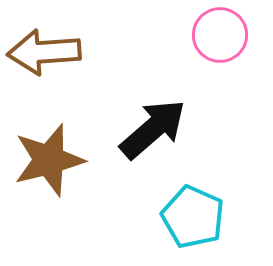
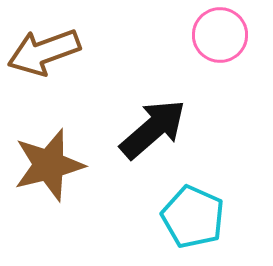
brown arrow: rotated 16 degrees counterclockwise
brown star: moved 5 px down
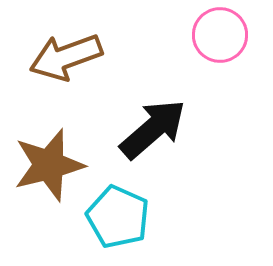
brown arrow: moved 22 px right, 5 px down
cyan pentagon: moved 75 px left
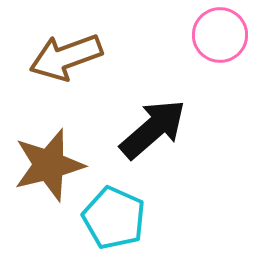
cyan pentagon: moved 4 px left, 1 px down
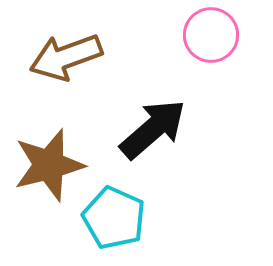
pink circle: moved 9 px left
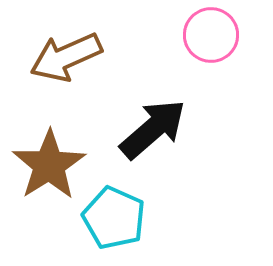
brown arrow: rotated 4 degrees counterclockwise
brown star: rotated 18 degrees counterclockwise
